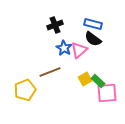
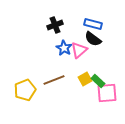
brown line: moved 4 px right, 8 px down
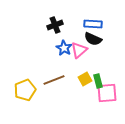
blue rectangle: rotated 12 degrees counterclockwise
black semicircle: rotated 12 degrees counterclockwise
green rectangle: rotated 32 degrees clockwise
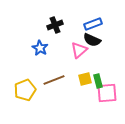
blue rectangle: rotated 24 degrees counterclockwise
black semicircle: moved 1 px left, 1 px down
blue star: moved 24 px left
yellow square: rotated 16 degrees clockwise
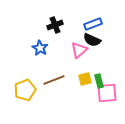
green rectangle: moved 1 px right
